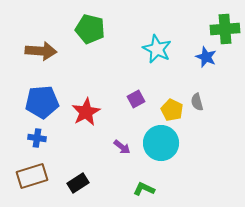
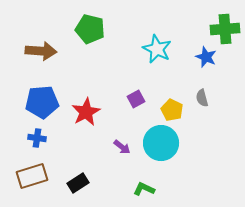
gray semicircle: moved 5 px right, 4 px up
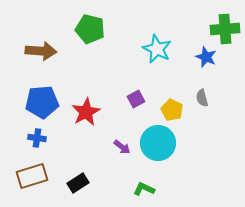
cyan circle: moved 3 px left
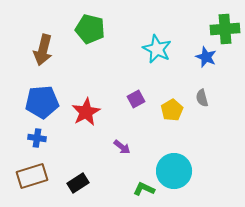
brown arrow: moved 2 px right, 1 px up; rotated 100 degrees clockwise
yellow pentagon: rotated 15 degrees clockwise
cyan circle: moved 16 px right, 28 px down
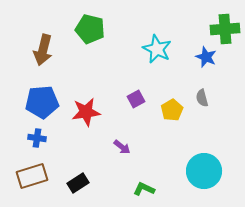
red star: rotated 20 degrees clockwise
cyan circle: moved 30 px right
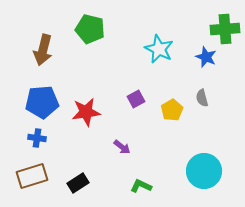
cyan star: moved 2 px right
green L-shape: moved 3 px left, 3 px up
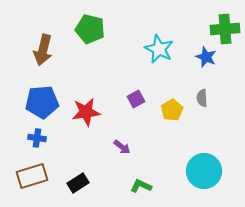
gray semicircle: rotated 12 degrees clockwise
